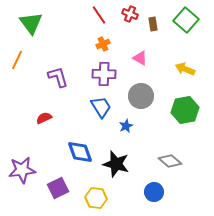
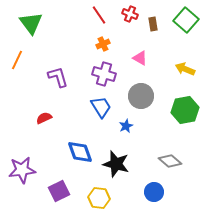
purple cross: rotated 15 degrees clockwise
purple square: moved 1 px right, 3 px down
yellow hexagon: moved 3 px right
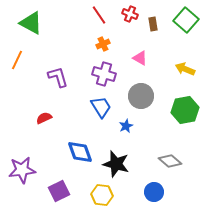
green triangle: rotated 25 degrees counterclockwise
yellow hexagon: moved 3 px right, 3 px up
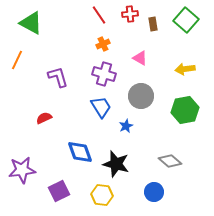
red cross: rotated 28 degrees counterclockwise
yellow arrow: rotated 30 degrees counterclockwise
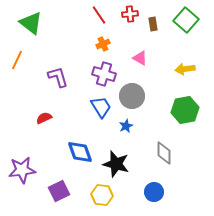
green triangle: rotated 10 degrees clockwise
gray circle: moved 9 px left
gray diamond: moved 6 px left, 8 px up; rotated 50 degrees clockwise
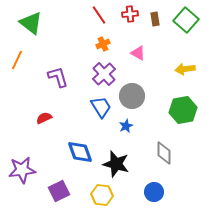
brown rectangle: moved 2 px right, 5 px up
pink triangle: moved 2 px left, 5 px up
purple cross: rotated 30 degrees clockwise
green hexagon: moved 2 px left
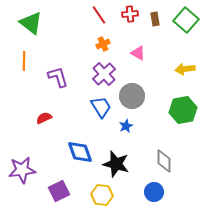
orange line: moved 7 px right, 1 px down; rotated 24 degrees counterclockwise
gray diamond: moved 8 px down
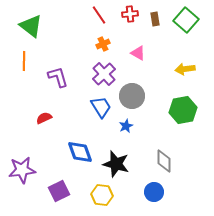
green triangle: moved 3 px down
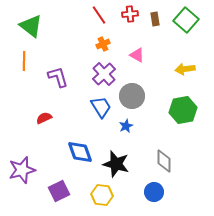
pink triangle: moved 1 px left, 2 px down
purple star: rotated 8 degrees counterclockwise
